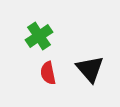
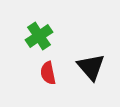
black triangle: moved 1 px right, 2 px up
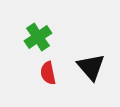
green cross: moved 1 px left, 1 px down
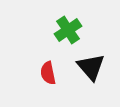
green cross: moved 30 px right, 7 px up
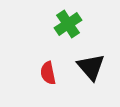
green cross: moved 6 px up
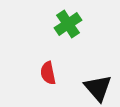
black triangle: moved 7 px right, 21 px down
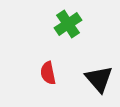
black triangle: moved 1 px right, 9 px up
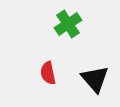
black triangle: moved 4 px left
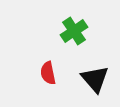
green cross: moved 6 px right, 7 px down
